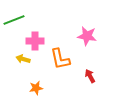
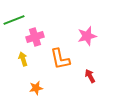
pink star: rotated 24 degrees counterclockwise
pink cross: moved 4 px up; rotated 18 degrees counterclockwise
yellow arrow: rotated 56 degrees clockwise
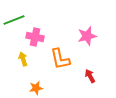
pink cross: rotated 30 degrees clockwise
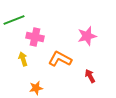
orange L-shape: rotated 130 degrees clockwise
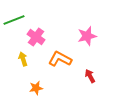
pink cross: moved 1 px right; rotated 24 degrees clockwise
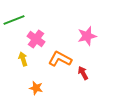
pink cross: moved 2 px down
red arrow: moved 7 px left, 3 px up
orange star: rotated 24 degrees clockwise
